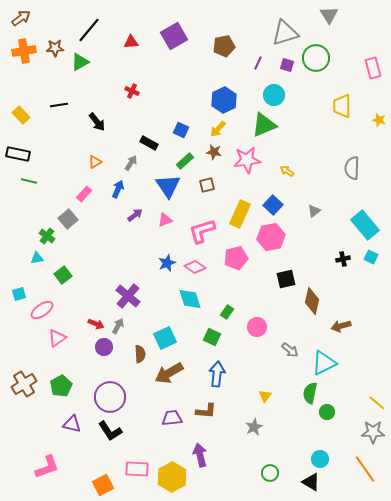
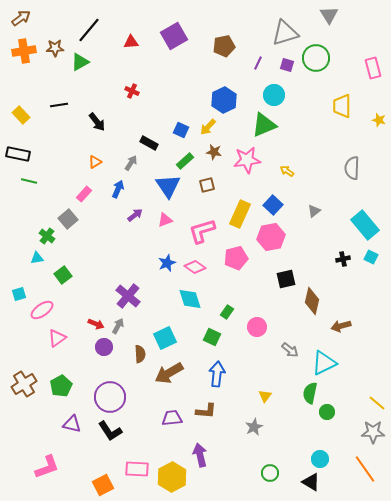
yellow arrow at (218, 129): moved 10 px left, 2 px up
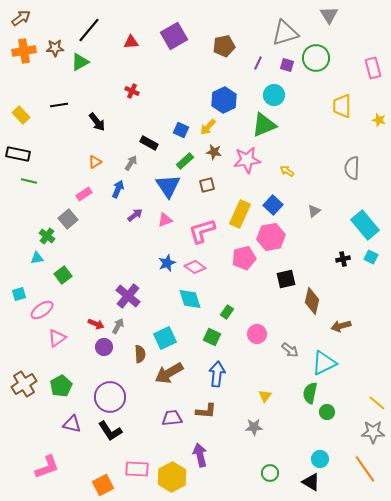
pink rectangle at (84, 194): rotated 14 degrees clockwise
pink pentagon at (236, 258): moved 8 px right
pink circle at (257, 327): moved 7 px down
gray star at (254, 427): rotated 24 degrees clockwise
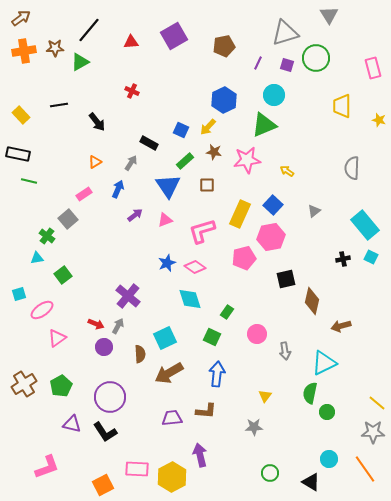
brown square at (207, 185): rotated 14 degrees clockwise
gray arrow at (290, 350): moved 5 px left, 1 px down; rotated 42 degrees clockwise
black L-shape at (110, 431): moved 5 px left, 1 px down
cyan circle at (320, 459): moved 9 px right
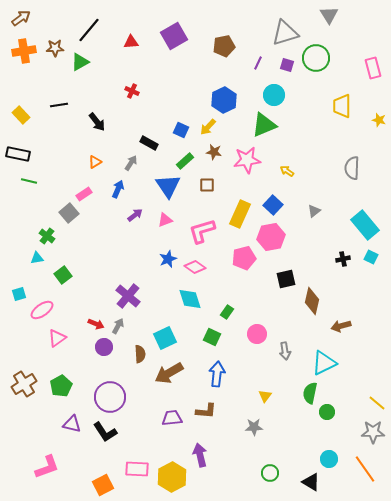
gray square at (68, 219): moved 1 px right, 6 px up
blue star at (167, 263): moved 1 px right, 4 px up
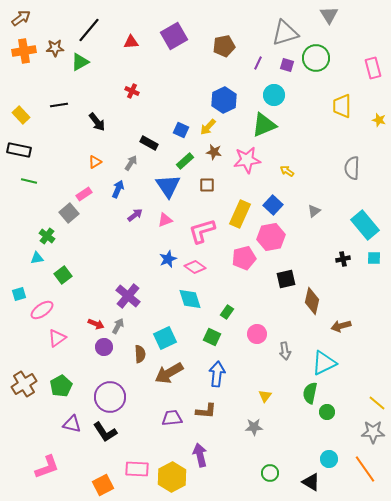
black rectangle at (18, 154): moved 1 px right, 4 px up
cyan square at (371, 257): moved 3 px right, 1 px down; rotated 24 degrees counterclockwise
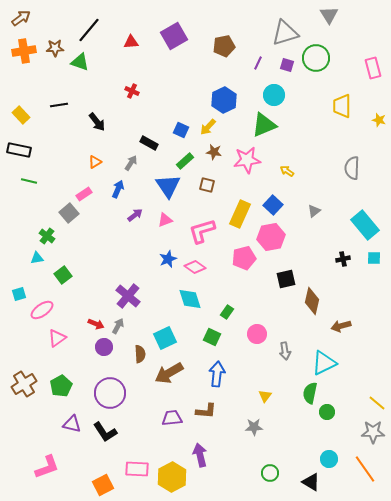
green triangle at (80, 62): rotated 48 degrees clockwise
brown square at (207, 185): rotated 14 degrees clockwise
purple circle at (110, 397): moved 4 px up
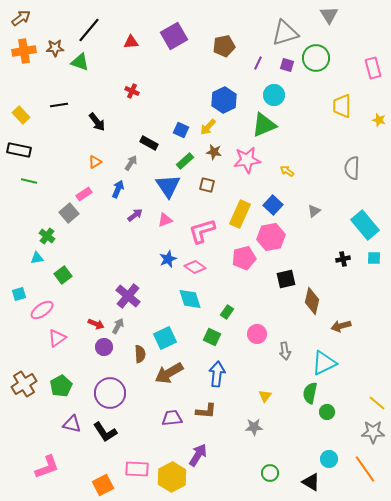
purple arrow at (200, 455): moved 2 px left; rotated 45 degrees clockwise
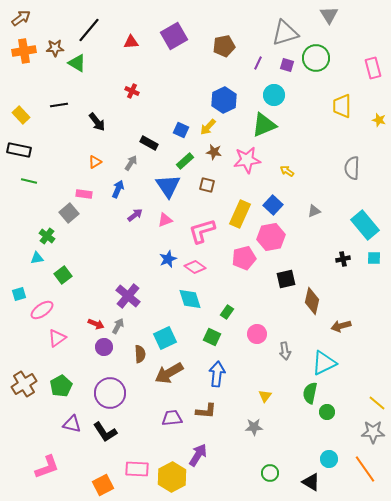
green triangle at (80, 62): moved 3 px left, 1 px down; rotated 12 degrees clockwise
pink rectangle at (84, 194): rotated 42 degrees clockwise
gray triangle at (314, 211): rotated 16 degrees clockwise
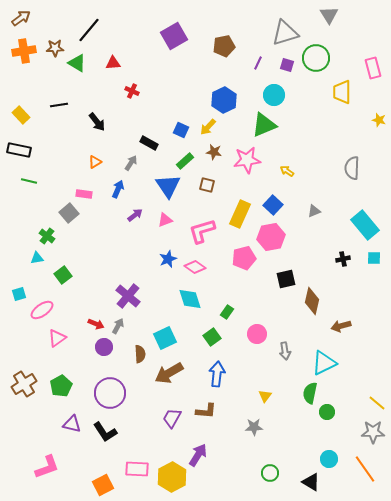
red triangle at (131, 42): moved 18 px left, 21 px down
yellow trapezoid at (342, 106): moved 14 px up
green square at (212, 337): rotated 30 degrees clockwise
purple trapezoid at (172, 418): rotated 55 degrees counterclockwise
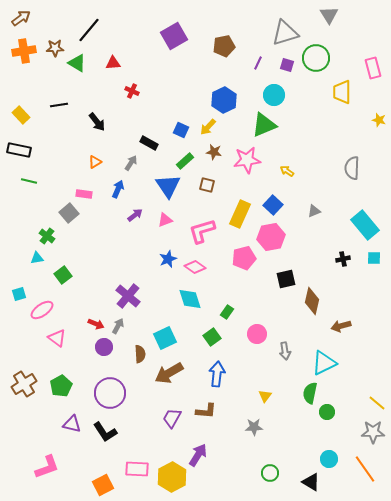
pink triangle at (57, 338): rotated 48 degrees counterclockwise
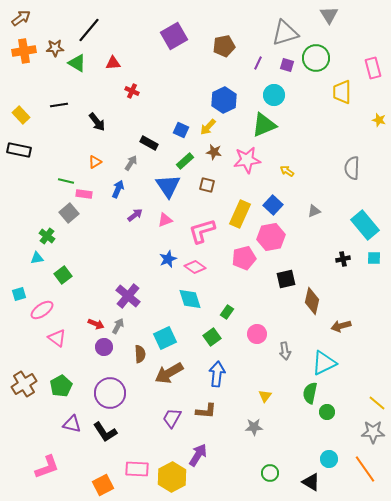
green line at (29, 181): moved 37 px right
